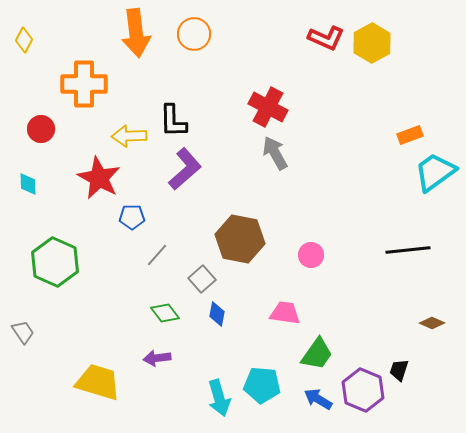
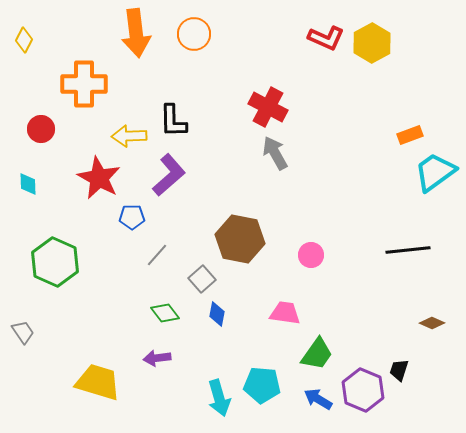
purple L-shape: moved 16 px left, 6 px down
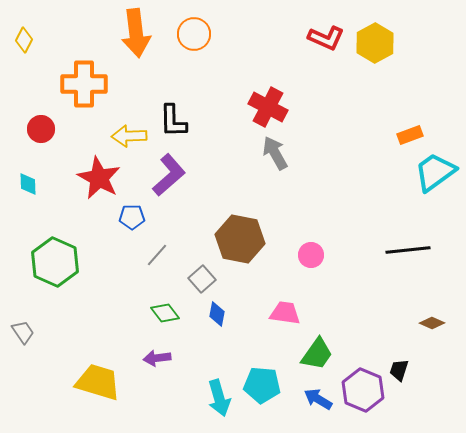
yellow hexagon: moved 3 px right
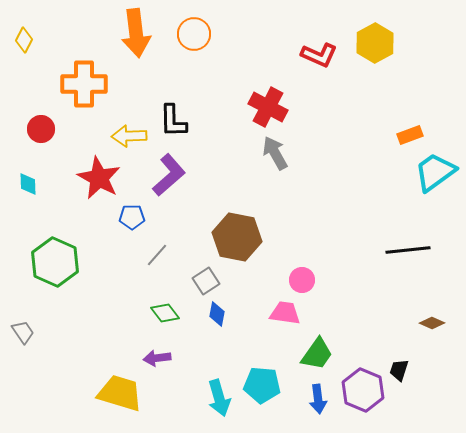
red L-shape: moved 7 px left, 17 px down
brown hexagon: moved 3 px left, 2 px up
pink circle: moved 9 px left, 25 px down
gray square: moved 4 px right, 2 px down; rotated 8 degrees clockwise
yellow trapezoid: moved 22 px right, 11 px down
blue arrow: rotated 128 degrees counterclockwise
